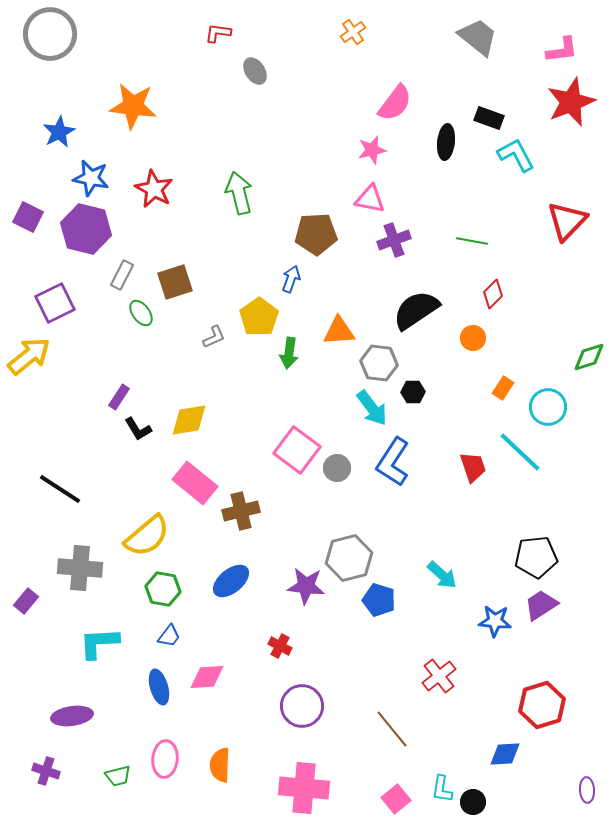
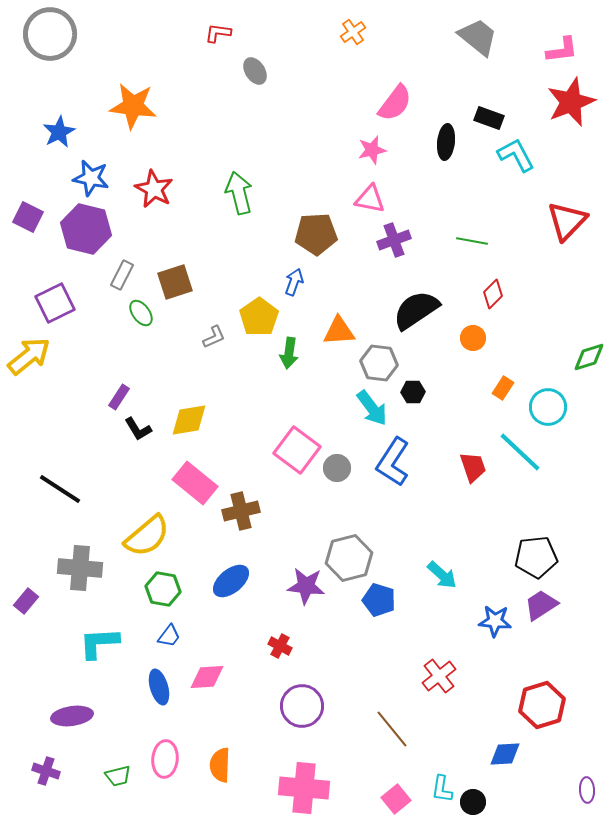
blue arrow at (291, 279): moved 3 px right, 3 px down
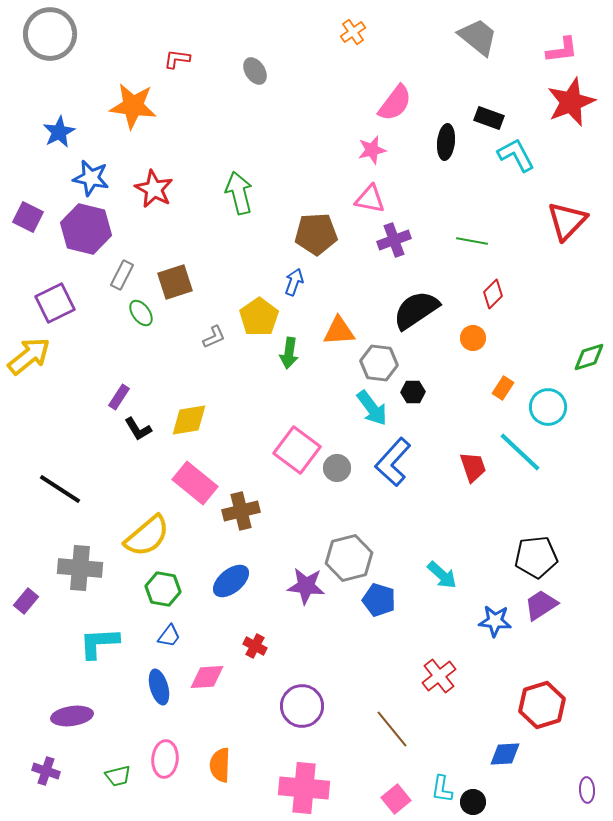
red L-shape at (218, 33): moved 41 px left, 26 px down
blue L-shape at (393, 462): rotated 9 degrees clockwise
red cross at (280, 646): moved 25 px left
